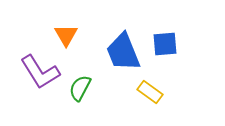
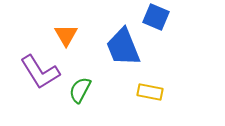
blue square: moved 9 px left, 27 px up; rotated 28 degrees clockwise
blue trapezoid: moved 5 px up
green semicircle: moved 2 px down
yellow rectangle: rotated 25 degrees counterclockwise
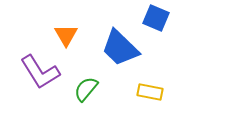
blue square: moved 1 px down
blue trapezoid: moved 3 px left, 1 px down; rotated 24 degrees counterclockwise
green semicircle: moved 6 px right, 1 px up; rotated 12 degrees clockwise
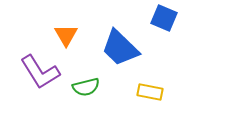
blue square: moved 8 px right
green semicircle: moved 2 px up; rotated 144 degrees counterclockwise
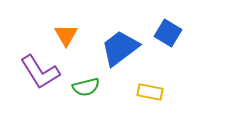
blue square: moved 4 px right, 15 px down; rotated 8 degrees clockwise
blue trapezoid: rotated 99 degrees clockwise
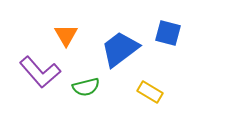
blue square: rotated 16 degrees counterclockwise
blue trapezoid: moved 1 px down
purple L-shape: rotated 9 degrees counterclockwise
yellow rectangle: rotated 20 degrees clockwise
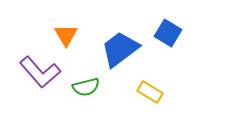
blue square: rotated 16 degrees clockwise
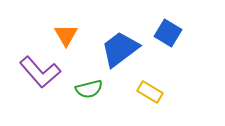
green semicircle: moved 3 px right, 2 px down
